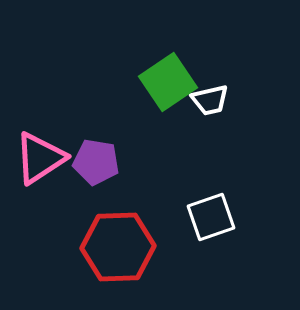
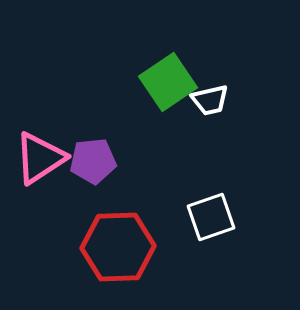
purple pentagon: moved 3 px left, 1 px up; rotated 15 degrees counterclockwise
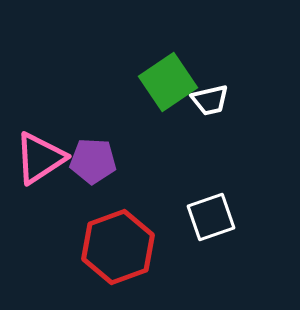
purple pentagon: rotated 9 degrees clockwise
red hexagon: rotated 18 degrees counterclockwise
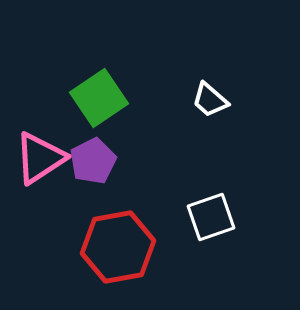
green square: moved 69 px left, 16 px down
white trapezoid: rotated 54 degrees clockwise
purple pentagon: rotated 30 degrees counterclockwise
red hexagon: rotated 10 degrees clockwise
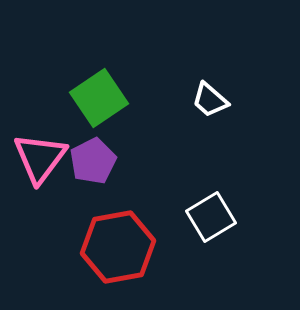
pink triangle: rotated 20 degrees counterclockwise
white square: rotated 12 degrees counterclockwise
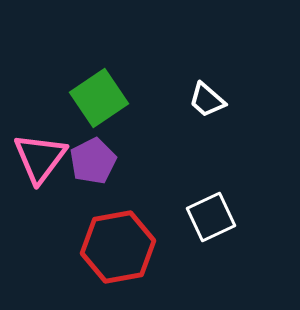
white trapezoid: moved 3 px left
white square: rotated 6 degrees clockwise
